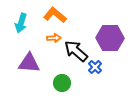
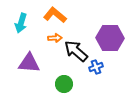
orange arrow: moved 1 px right
blue cross: moved 1 px right; rotated 24 degrees clockwise
green circle: moved 2 px right, 1 px down
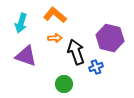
purple hexagon: rotated 12 degrees clockwise
black arrow: moved 1 px down; rotated 30 degrees clockwise
purple triangle: moved 3 px left, 7 px up; rotated 15 degrees clockwise
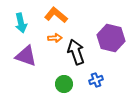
orange L-shape: moved 1 px right
cyan arrow: rotated 30 degrees counterclockwise
purple hexagon: moved 1 px right
blue cross: moved 13 px down
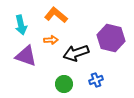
cyan arrow: moved 2 px down
orange arrow: moved 4 px left, 2 px down
black arrow: moved 1 px down; rotated 90 degrees counterclockwise
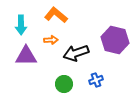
cyan arrow: rotated 12 degrees clockwise
purple hexagon: moved 4 px right, 2 px down
purple triangle: rotated 20 degrees counterclockwise
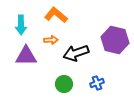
blue cross: moved 1 px right, 3 px down
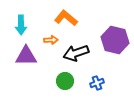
orange L-shape: moved 10 px right, 3 px down
green circle: moved 1 px right, 3 px up
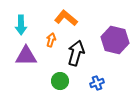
orange arrow: rotated 72 degrees counterclockwise
black arrow: rotated 125 degrees clockwise
green circle: moved 5 px left
